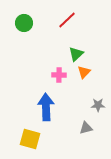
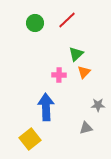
green circle: moved 11 px right
yellow square: rotated 35 degrees clockwise
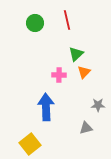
red line: rotated 60 degrees counterclockwise
yellow square: moved 5 px down
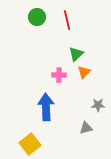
green circle: moved 2 px right, 6 px up
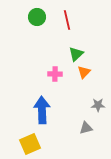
pink cross: moved 4 px left, 1 px up
blue arrow: moved 4 px left, 3 px down
yellow square: rotated 15 degrees clockwise
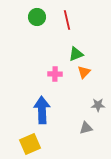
green triangle: rotated 21 degrees clockwise
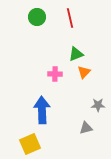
red line: moved 3 px right, 2 px up
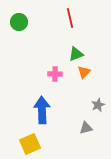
green circle: moved 18 px left, 5 px down
gray star: rotated 24 degrees counterclockwise
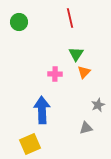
green triangle: rotated 35 degrees counterclockwise
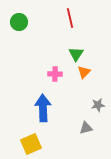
gray star: rotated 16 degrees clockwise
blue arrow: moved 1 px right, 2 px up
yellow square: moved 1 px right
